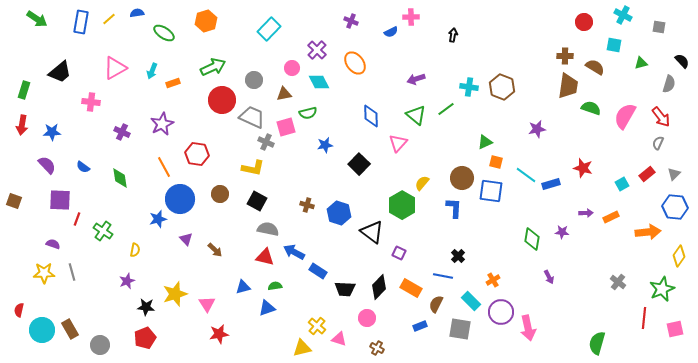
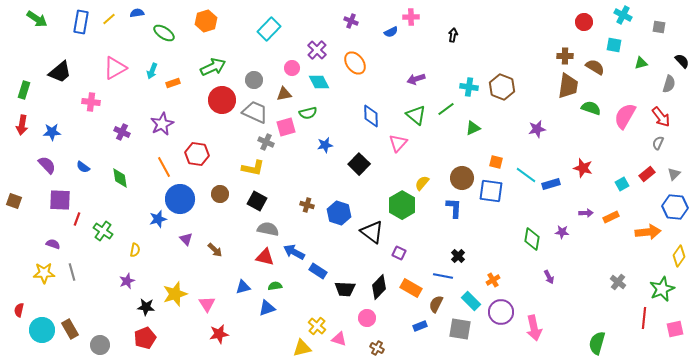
gray trapezoid at (252, 117): moved 3 px right, 5 px up
green triangle at (485, 142): moved 12 px left, 14 px up
pink arrow at (528, 328): moved 6 px right
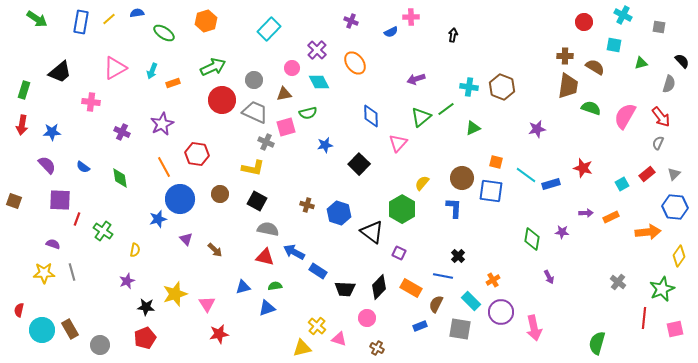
green triangle at (416, 115): moved 5 px right, 2 px down; rotated 40 degrees clockwise
green hexagon at (402, 205): moved 4 px down
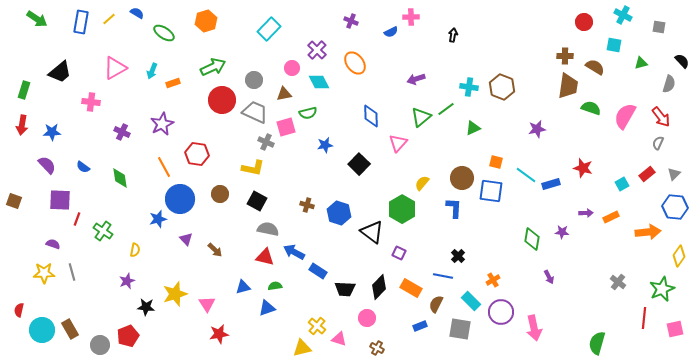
blue semicircle at (137, 13): rotated 40 degrees clockwise
red pentagon at (145, 338): moved 17 px left, 2 px up
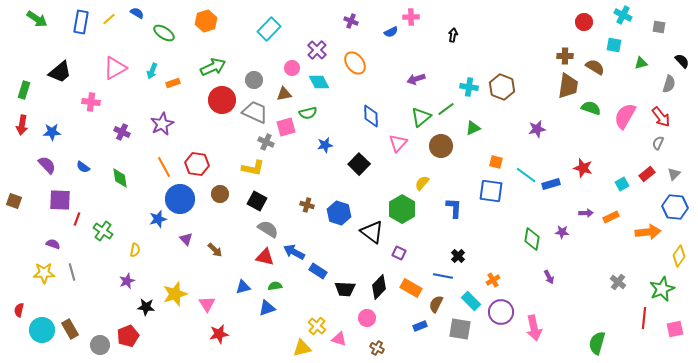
red hexagon at (197, 154): moved 10 px down
brown circle at (462, 178): moved 21 px left, 32 px up
gray semicircle at (268, 229): rotated 20 degrees clockwise
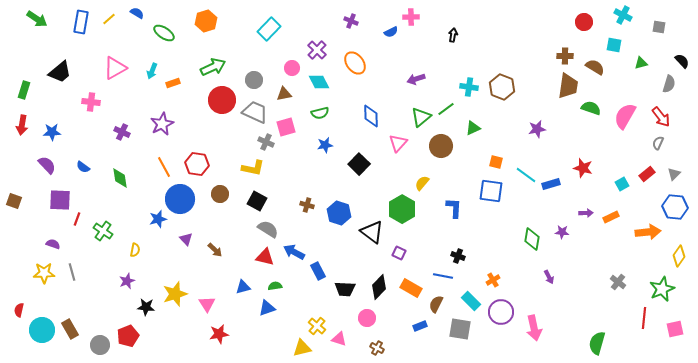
green semicircle at (308, 113): moved 12 px right
black cross at (458, 256): rotated 24 degrees counterclockwise
blue rectangle at (318, 271): rotated 30 degrees clockwise
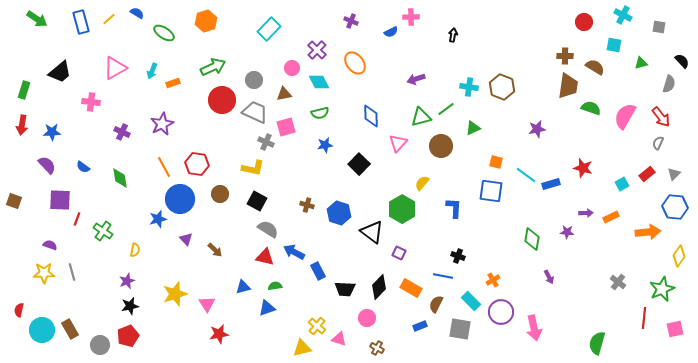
blue rectangle at (81, 22): rotated 25 degrees counterclockwise
green triangle at (421, 117): rotated 25 degrees clockwise
purple star at (562, 232): moved 5 px right
purple semicircle at (53, 244): moved 3 px left, 1 px down
black star at (146, 307): moved 16 px left, 1 px up; rotated 18 degrees counterclockwise
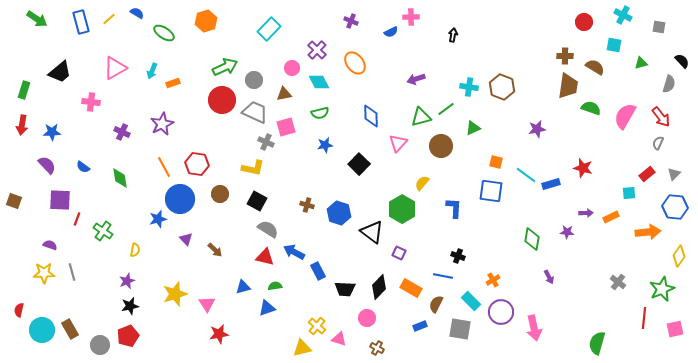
green arrow at (213, 67): moved 12 px right
cyan square at (622, 184): moved 7 px right, 9 px down; rotated 24 degrees clockwise
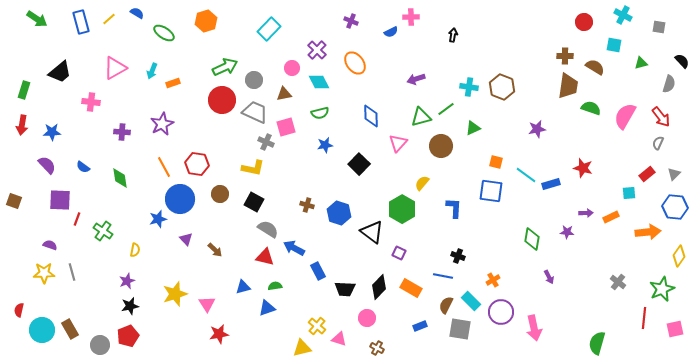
purple cross at (122, 132): rotated 21 degrees counterclockwise
black square at (257, 201): moved 3 px left, 1 px down
blue arrow at (294, 252): moved 4 px up
brown semicircle at (436, 304): moved 10 px right, 1 px down
